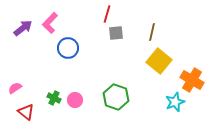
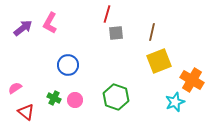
pink L-shape: rotated 15 degrees counterclockwise
blue circle: moved 17 px down
yellow square: rotated 30 degrees clockwise
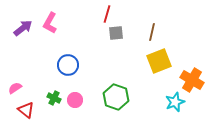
red triangle: moved 2 px up
